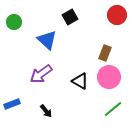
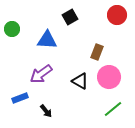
green circle: moved 2 px left, 7 px down
blue triangle: rotated 40 degrees counterclockwise
brown rectangle: moved 8 px left, 1 px up
blue rectangle: moved 8 px right, 6 px up
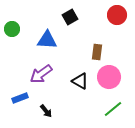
brown rectangle: rotated 14 degrees counterclockwise
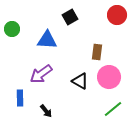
blue rectangle: rotated 70 degrees counterclockwise
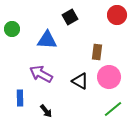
purple arrow: rotated 65 degrees clockwise
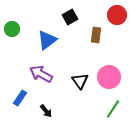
blue triangle: rotated 40 degrees counterclockwise
brown rectangle: moved 1 px left, 17 px up
black triangle: rotated 24 degrees clockwise
blue rectangle: rotated 35 degrees clockwise
green line: rotated 18 degrees counterclockwise
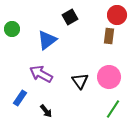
brown rectangle: moved 13 px right, 1 px down
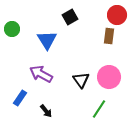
blue triangle: rotated 25 degrees counterclockwise
black triangle: moved 1 px right, 1 px up
green line: moved 14 px left
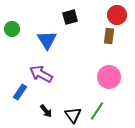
black square: rotated 14 degrees clockwise
black triangle: moved 8 px left, 35 px down
blue rectangle: moved 6 px up
green line: moved 2 px left, 2 px down
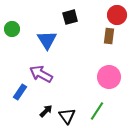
black arrow: rotated 96 degrees counterclockwise
black triangle: moved 6 px left, 1 px down
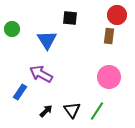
black square: moved 1 px down; rotated 21 degrees clockwise
black triangle: moved 5 px right, 6 px up
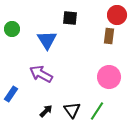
blue rectangle: moved 9 px left, 2 px down
